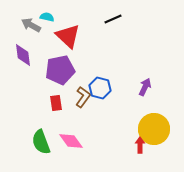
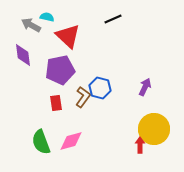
pink diamond: rotated 70 degrees counterclockwise
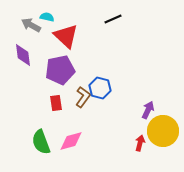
red triangle: moved 2 px left
purple arrow: moved 3 px right, 23 px down
yellow circle: moved 9 px right, 2 px down
red arrow: moved 2 px up; rotated 14 degrees clockwise
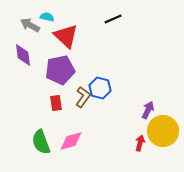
gray arrow: moved 1 px left
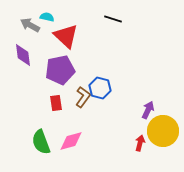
black line: rotated 42 degrees clockwise
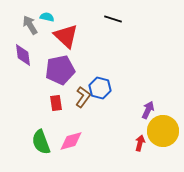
gray arrow: rotated 30 degrees clockwise
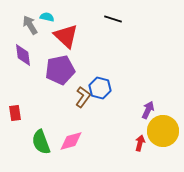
red rectangle: moved 41 px left, 10 px down
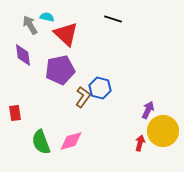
red triangle: moved 2 px up
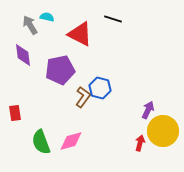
red triangle: moved 14 px right; rotated 16 degrees counterclockwise
